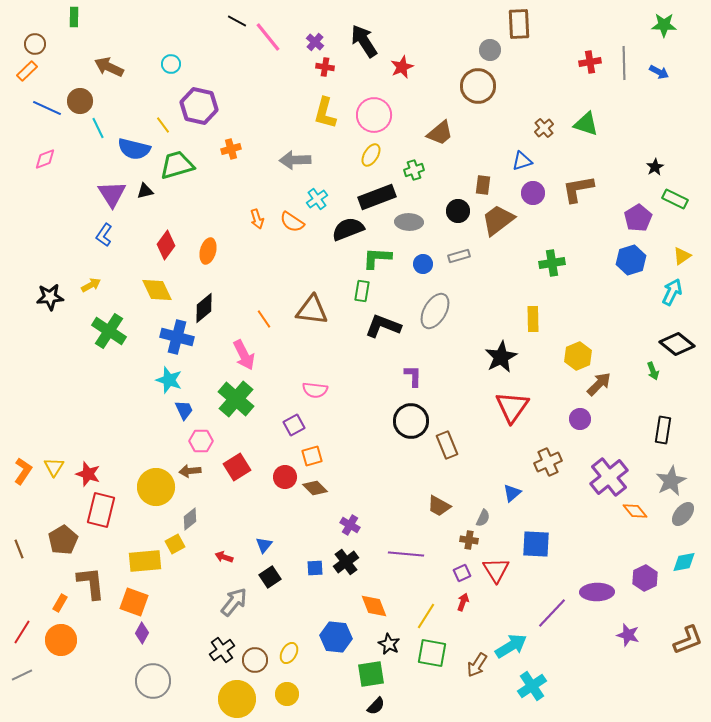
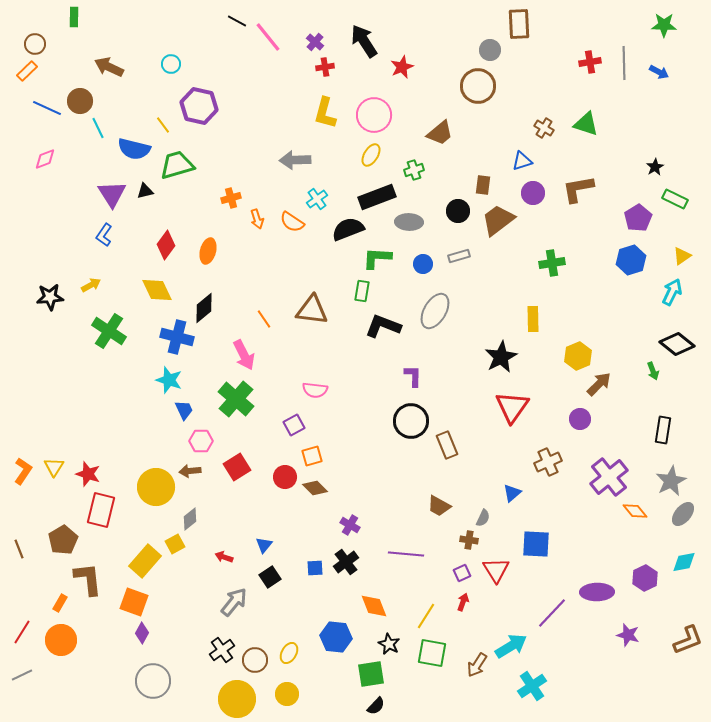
red cross at (325, 67): rotated 18 degrees counterclockwise
brown cross at (544, 128): rotated 18 degrees counterclockwise
orange cross at (231, 149): moved 49 px down
yellow rectangle at (145, 561): rotated 44 degrees counterclockwise
brown L-shape at (91, 583): moved 3 px left, 4 px up
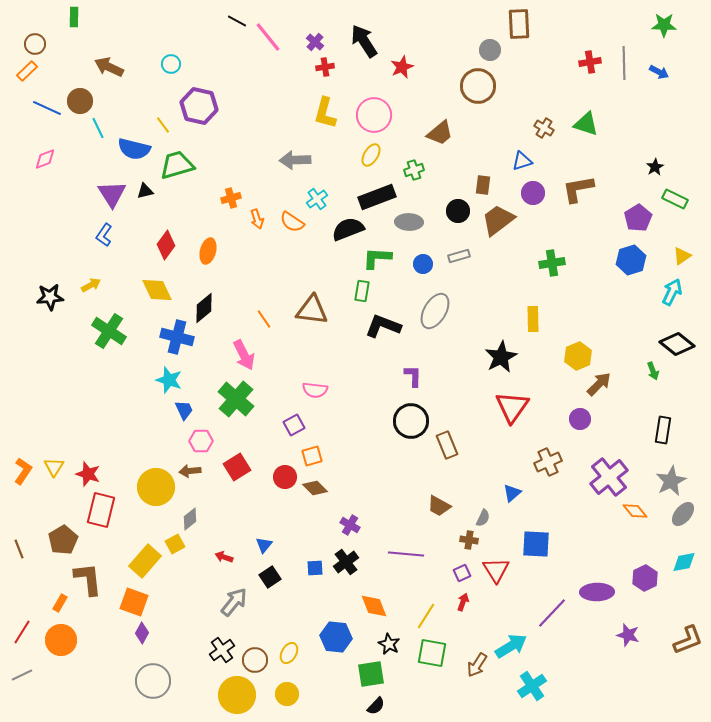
yellow circle at (237, 699): moved 4 px up
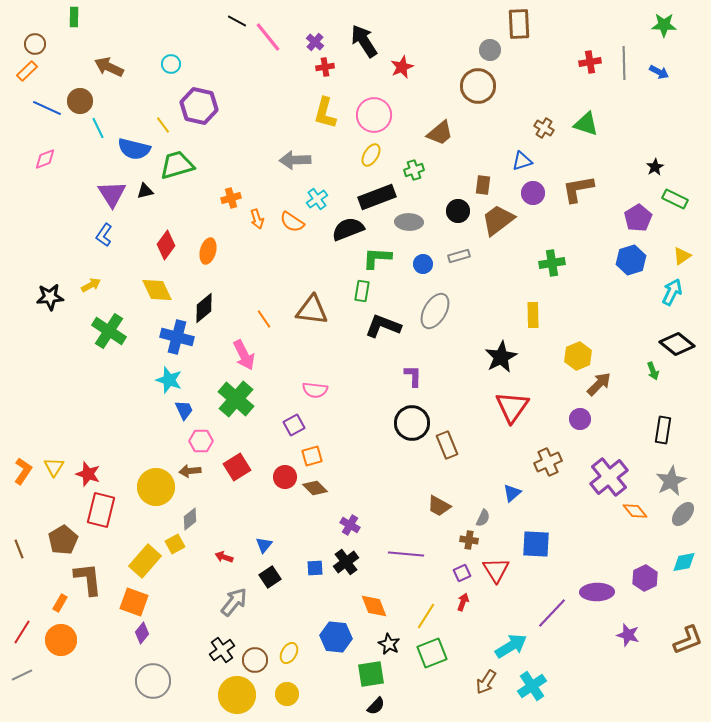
yellow rectangle at (533, 319): moved 4 px up
black circle at (411, 421): moved 1 px right, 2 px down
purple diamond at (142, 633): rotated 10 degrees clockwise
green square at (432, 653): rotated 32 degrees counterclockwise
brown arrow at (477, 665): moved 9 px right, 17 px down
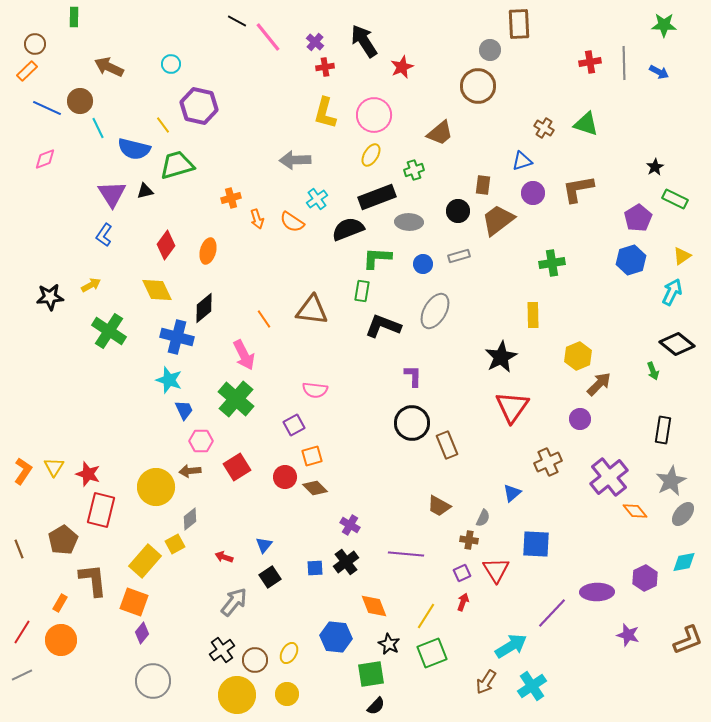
brown L-shape at (88, 579): moved 5 px right, 1 px down
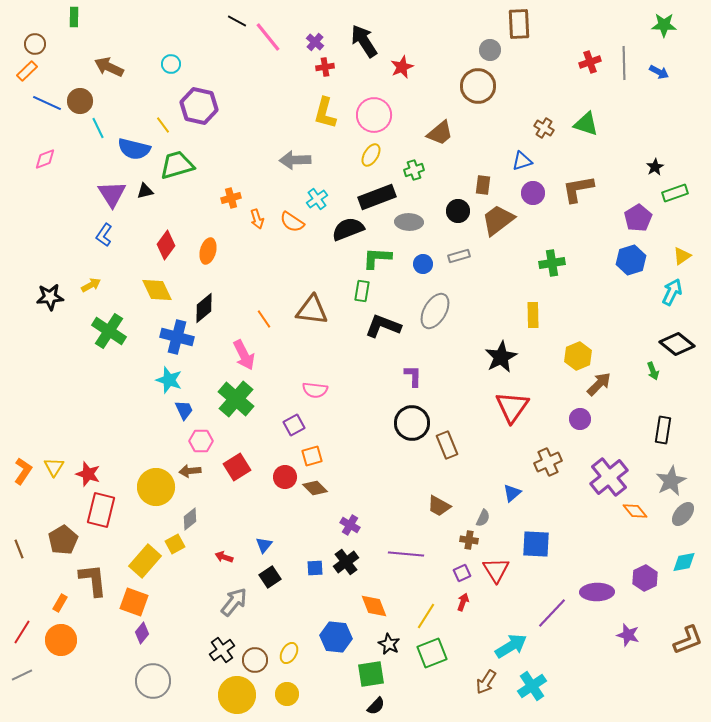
red cross at (590, 62): rotated 10 degrees counterclockwise
blue line at (47, 108): moved 5 px up
green rectangle at (675, 199): moved 6 px up; rotated 45 degrees counterclockwise
